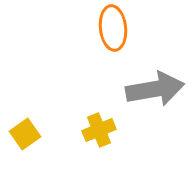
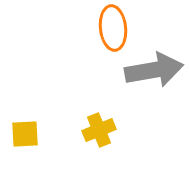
gray arrow: moved 1 px left, 19 px up
yellow square: rotated 32 degrees clockwise
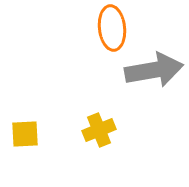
orange ellipse: moved 1 px left
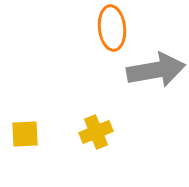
gray arrow: moved 2 px right
yellow cross: moved 3 px left, 2 px down
